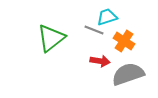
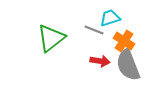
cyan trapezoid: moved 3 px right, 1 px down
gray semicircle: moved 9 px up; rotated 92 degrees counterclockwise
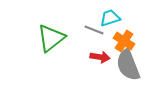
red arrow: moved 4 px up
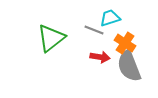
orange cross: moved 1 px right, 2 px down
gray semicircle: moved 1 px right, 1 px down
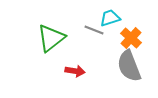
orange cross: moved 6 px right, 5 px up; rotated 10 degrees clockwise
red arrow: moved 25 px left, 14 px down
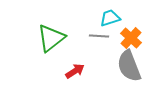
gray line: moved 5 px right, 6 px down; rotated 18 degrees counterclockwise
red arrow: rotated 42 degrees counterclockwise
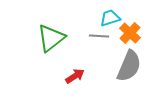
orange cross: moved 1 px left, 5 px up
gray semicircle: rotated 136 degrees counterclockwise
red arrow: moved 5 px down
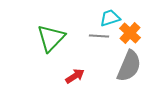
green triangle: rotated 8 degrees counterclockwise
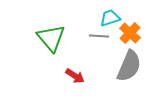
green triangle: rotated 24 degrees counterclockwise
red arrow: rotated 66 degrees clockwise
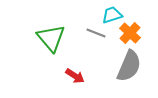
cyan trapezoid: moved 2 px right, 3 px up
gray line: moved 3 px left, 3 px up; rotated 18 degrees clockwise
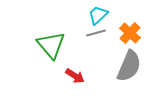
cyan trapezoid: moved 14 px left; rotated 25 degrees counterclockwise
gray line: rotated 36 degrees counterclockwise
green triangle: moved 7 px down
